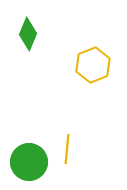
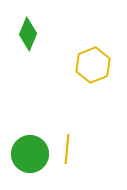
green circle: moved 1 px right, 8 px up
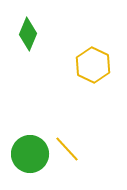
yellow hexagon: rotated 12 degrees counterclockwise
yellow line: rotated 48 degrees counterclockwise
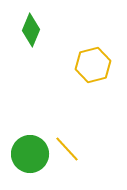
green diamond: moved 3 px right, 4 px up
yellow hexagon: rotated 20 degrees clockwise
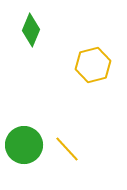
green circle: moved 6 px left, 9 px up
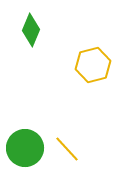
green circle: moved 1 px right, 3 px down
